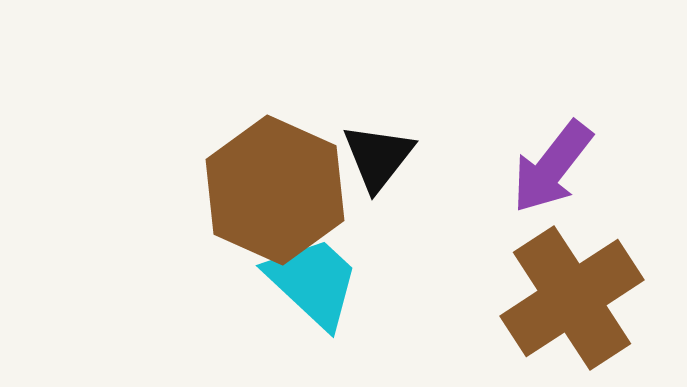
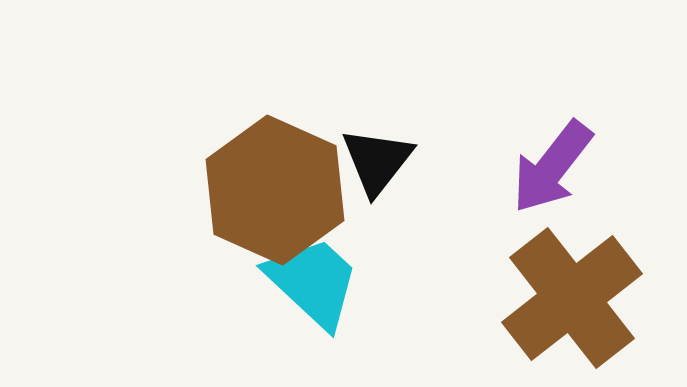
black triangle: moved 1 px left, 4 px down
brown cross: rotated 5 degrees counterclockwise
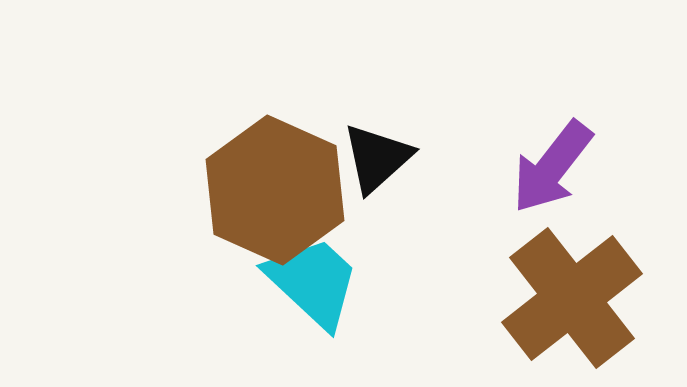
black triangle: moved 3 px up; rotated 10 degrees clockwise
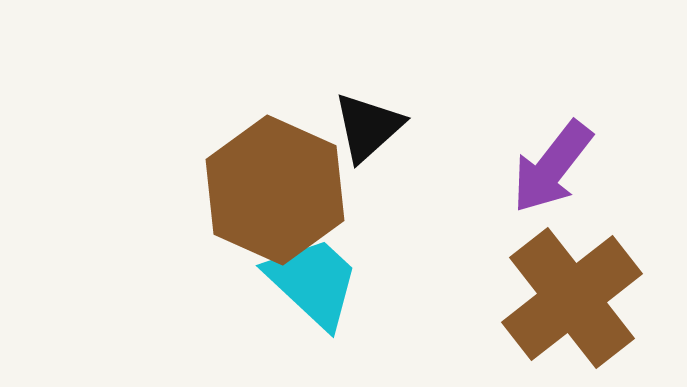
black triangle: moved 9 px left, 31 px up
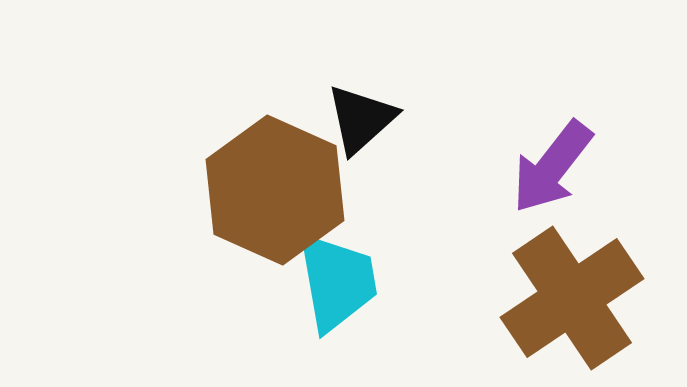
black triangle: moved 7 px left, 8 px up
cyan trapezoid: moved 24 px right; rotated 37 degrees clockwise
brown cross: rotated 4 degrees clockwise
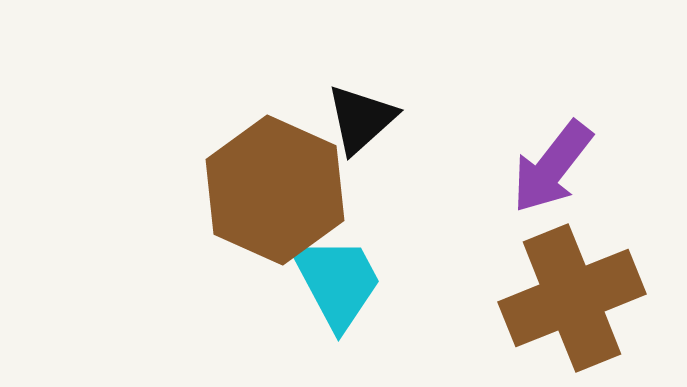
cyan trapezoid: rotated 18 degrees counterclockwise
brown cross: rotated 12 degrees clockwise
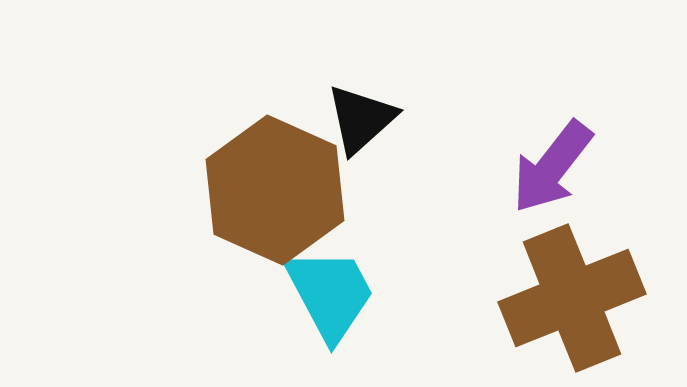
cyan trapezoid: moved 7 px left, 12 px down
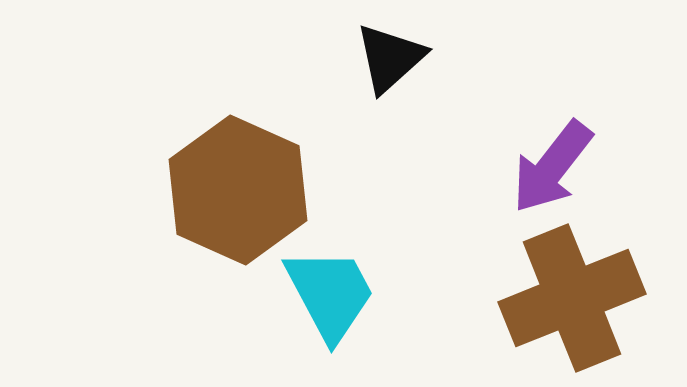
black triangle: moved 29 px right, 61 px up
brown hexagon: moved 37 px left
